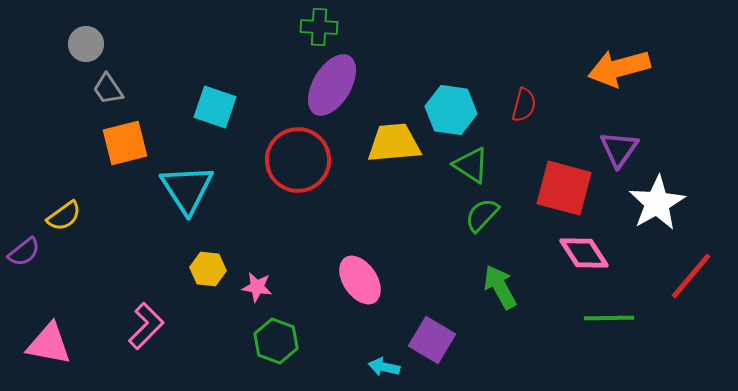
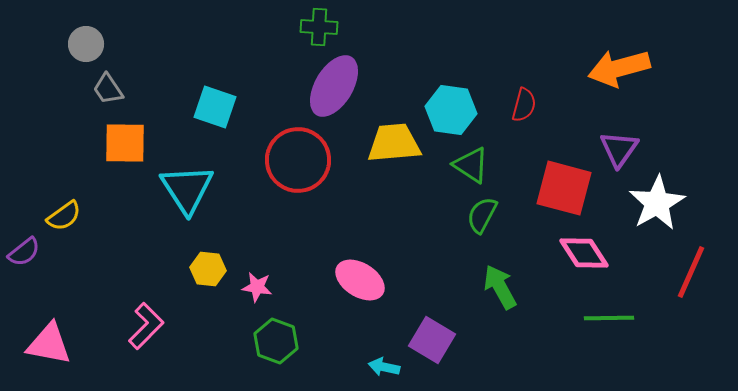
purple ellipse: moved 2 px right, 1 px down
orange square: rotated 15 degrees clockwise
green semicircle: rotated 15 degrees counterclockwise
red line: moved 4 px up; rotated 16 degrees counterclockwise
pink ellipse: rotated 24 degrees counterclockwise
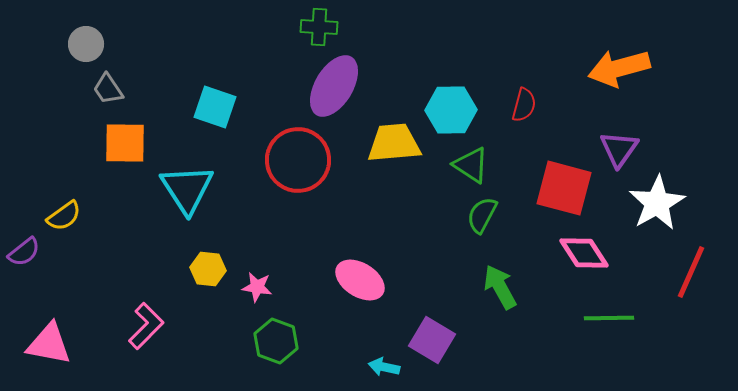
cyan hexagon: rotated 9 degrees counterclockwise
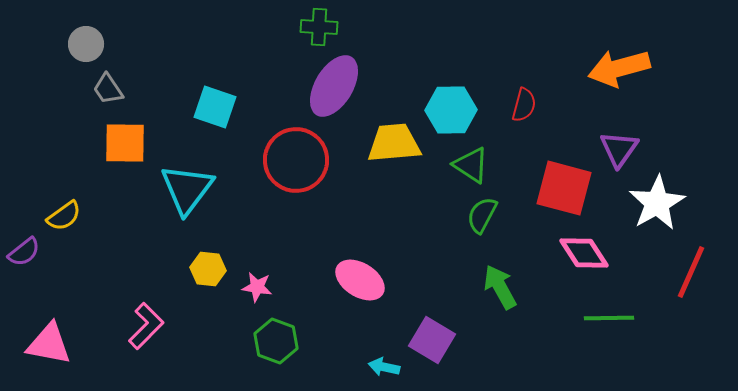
red circle: moved 2 px left
cyan triangle: rotated 10 degrees clockwise
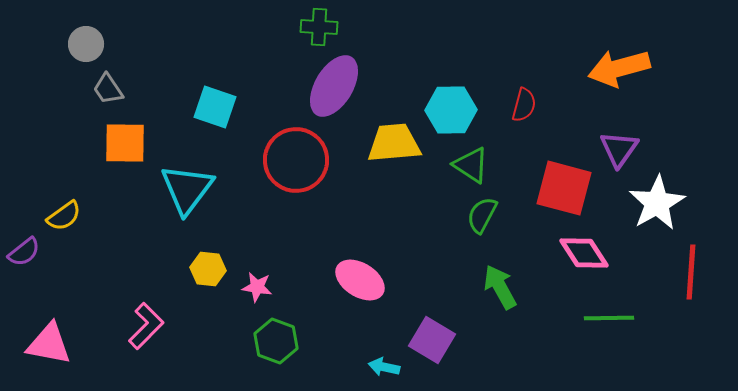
red line: rotated 20 degrees counterclockwise
